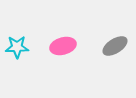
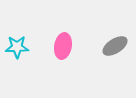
pink ellipse: rotated 65 degrees counterclockwise
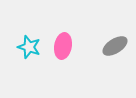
cyan star: moved 12 px right; rotated 20 degrees clockwise
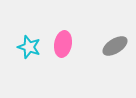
pink ellipse: moved 2 px up
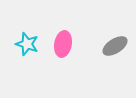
cyan star: moved 2 px left, 3 px up
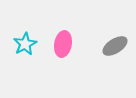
cyan star: moved 2 px left; rotated 25 degrees clockwise
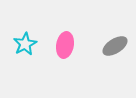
pink ellipse: moved 2 px right, 1 px down
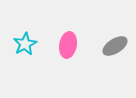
pink ellipse: moved 3 px right
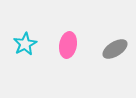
gray ellipse: moved 3 px down
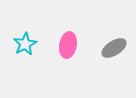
gray ellipse: moved 1 px left, 1 px up
